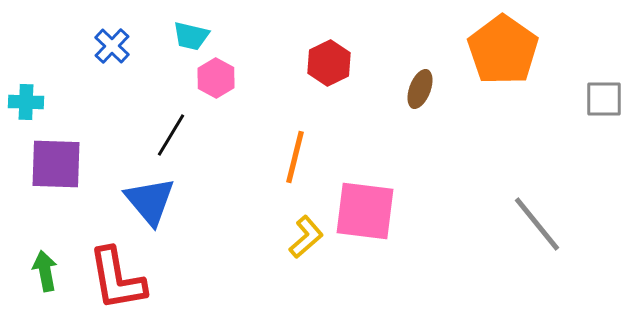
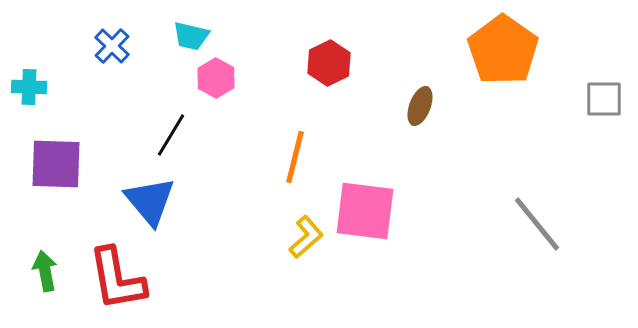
brown ellipse: moved 17 px down
cyan cross: moved 3 px right, 15 px up
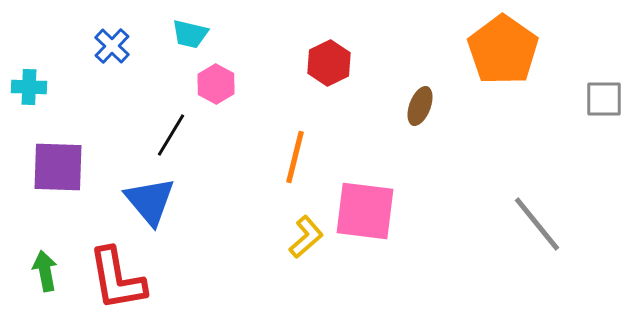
cyan trapezoid: moved 1 px left, 2 px up
pink hexagon: moved 6 px down
purple square: moved 2 px right, 3 px down
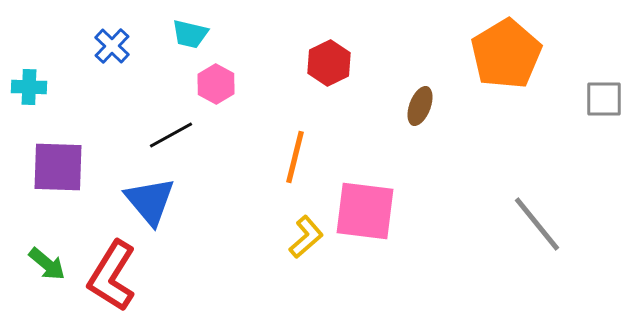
orange pentagon: moved 3 px right, 4 px down; rotated 6 degrees clockwise
black line: rotated 30 degrees clockwise
green arrow: moved 2 px right, 7 px up; rotated 141 degrees clockwise
red L-shape: moved 5 px left, 3 px up; rotated 42 degrees clockwise
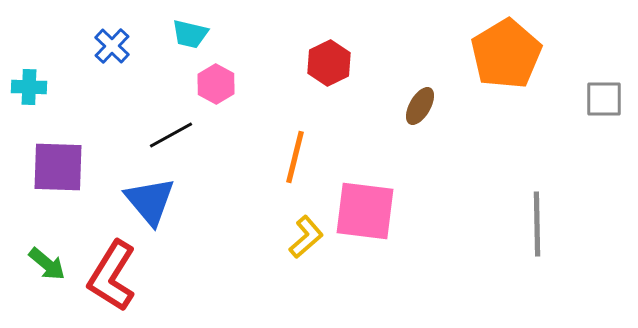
brown ellipse: rotated 9 degrees clockwise
gray line: rotated 38 degrees clockwise
